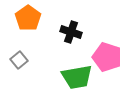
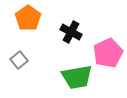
black cross: rotated 10 degrees clockwise
pink pentagon: moved 1 px right, 4 px up; rotated 28 degrees clockwise
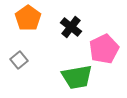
black cross: moved 5 px up; rotated 10 degrees clockwise
pink pentagon: moved 4 px left, 4 px up
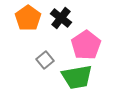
black cross: moved 10 px left, 9 px up
pink pentagon: moved 18 px left, 4 px up; rotated 8 degrees counterclockwise
gray square: moved 26 px right
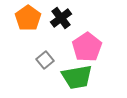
black cross: rotated 15 degrees clockwise
pink pentagon: moved 1 px right, 2 px down
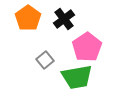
black cross: moved 3 px right, 1 px down
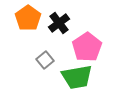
black cross: moved 5 px left, 4 px down
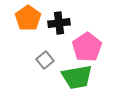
black cross: rotated 30 degrees clockwise
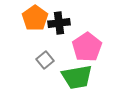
orange pentagon: moved 7 px right
